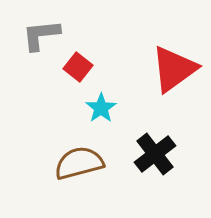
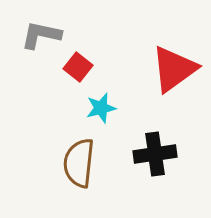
gray L-shape: rotated 18 degrees clockwise
cyan star: rotated 20 degrees clockwise
black cross: rotated 30 degrees clockwise
brown semicircle: rotated 69 degrees counterclockwise
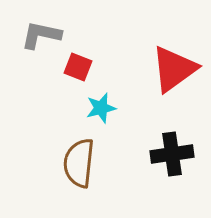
red square: rotated 16 degrees counterclockwise
black cross: moved 17 px right
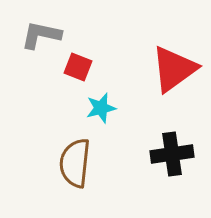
brown semicircle: moved 4 px left
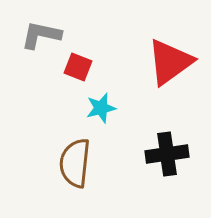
red triangle: moved 4 px left, 7 px up
black cross: moved 5 px left
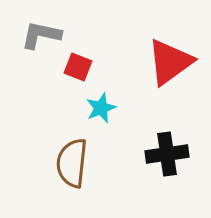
cyan star: rotated 8 degrees counterclockwise
brown semicircle: moved 3 px left
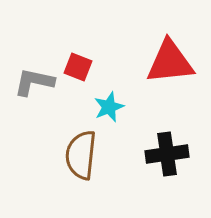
gray L-shape: moved 7 px left, 47 px down
red triangle: rotated 30 degrees clockwise
cyan star: moved 8 px right, 1 px up
brown semicircle: moved 9 px right, 8 px up
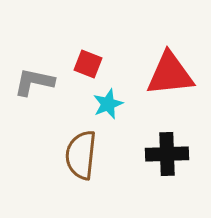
red triangle: moved 12 px down
red square: moved 10 px right, 3 px up
cyan star: moved 1 px left, 3 px up
black cross: rotated 6 degrees clockwise
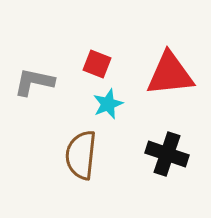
red square: moved 9 px right
black cross: rotated 21 degrees clockwise
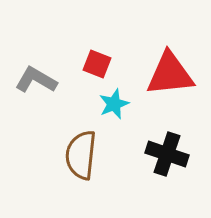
gray L-shape: moved 2 px right, 2 px up; rotated 18 degrees clockwise
cyan star: moved 6 px right
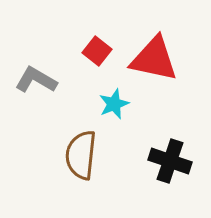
red square: moved 13 px up; rotated 16 degrees clockwise
red triangle: moved 16 px left, 15 px up; rotated 18 degrees clockwise
black cross: moved 3 px right, 7 px down
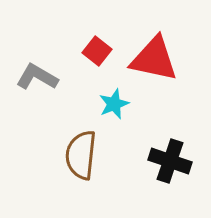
gray L-shape: moved 1 px right, 3 px up
